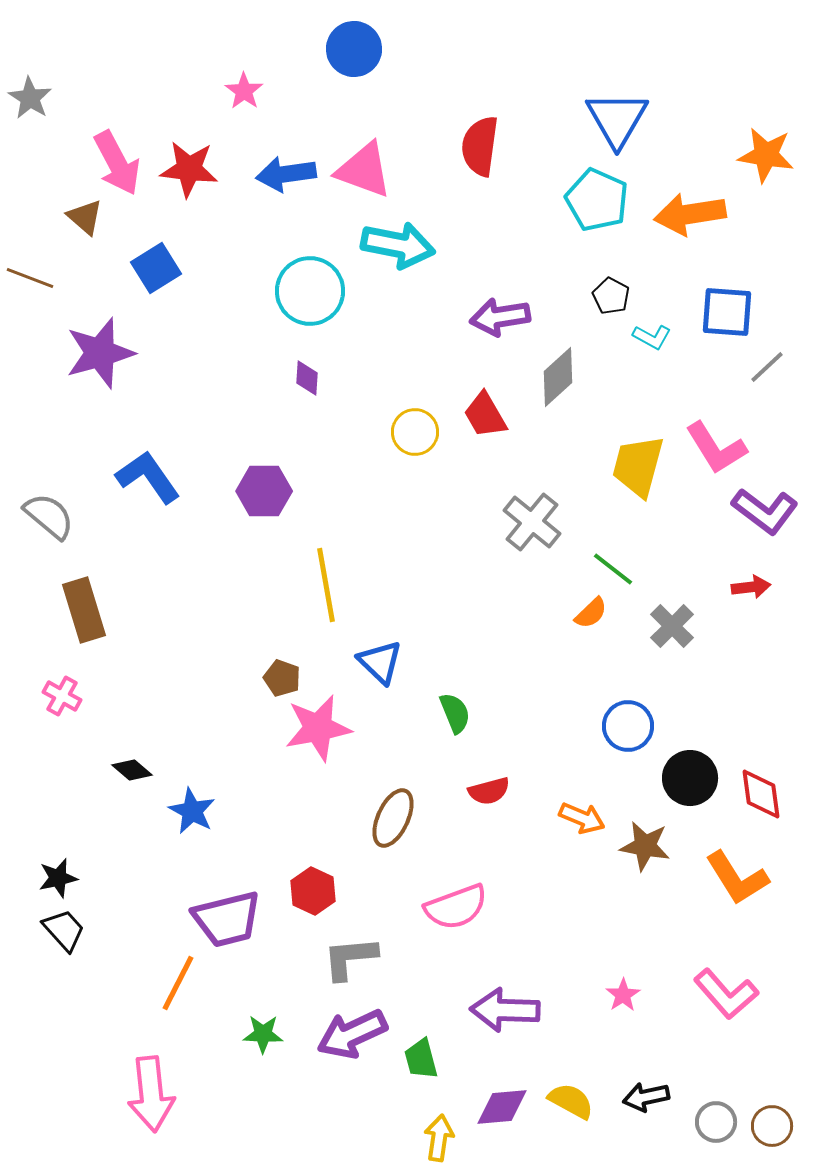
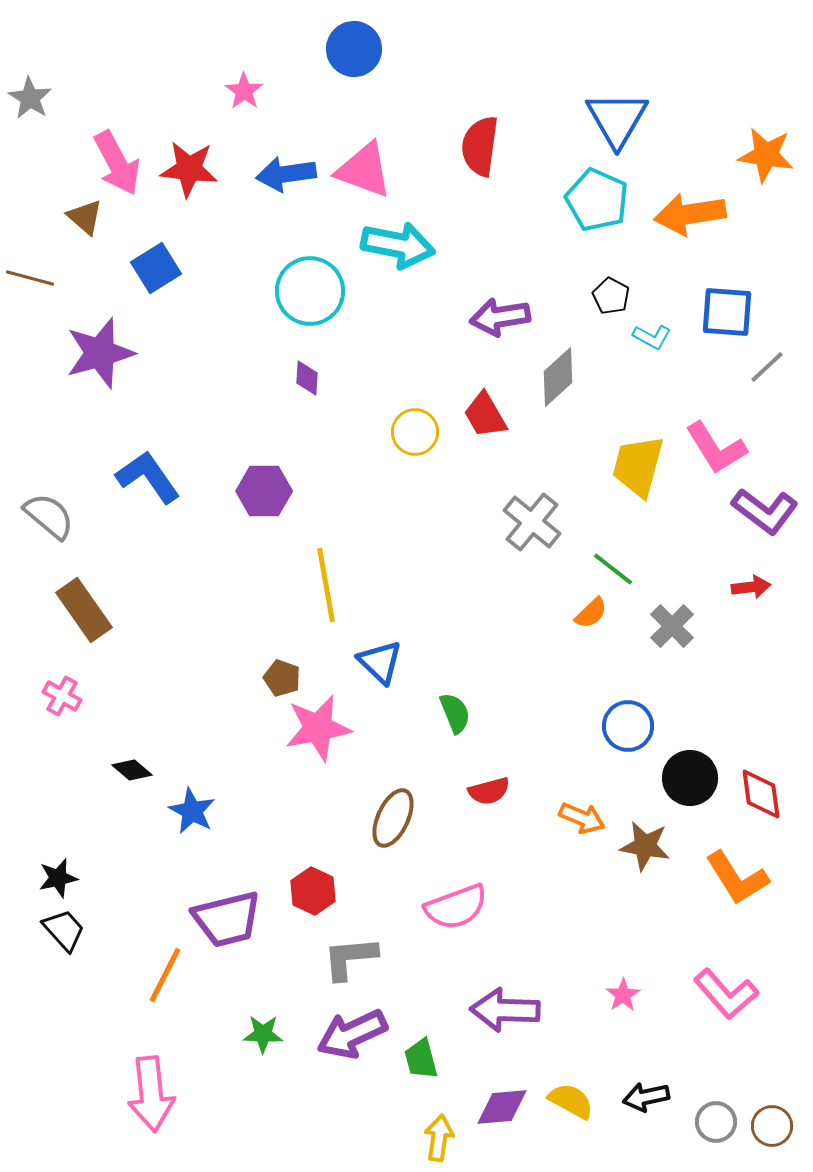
brown line at (30, 278): rotated 6 degrees counterclockwise
brown rectangle at (84, 610): rotated 18 degrees counterclockwise
orange line at (178, 983): moved 13 px left, 8 px up
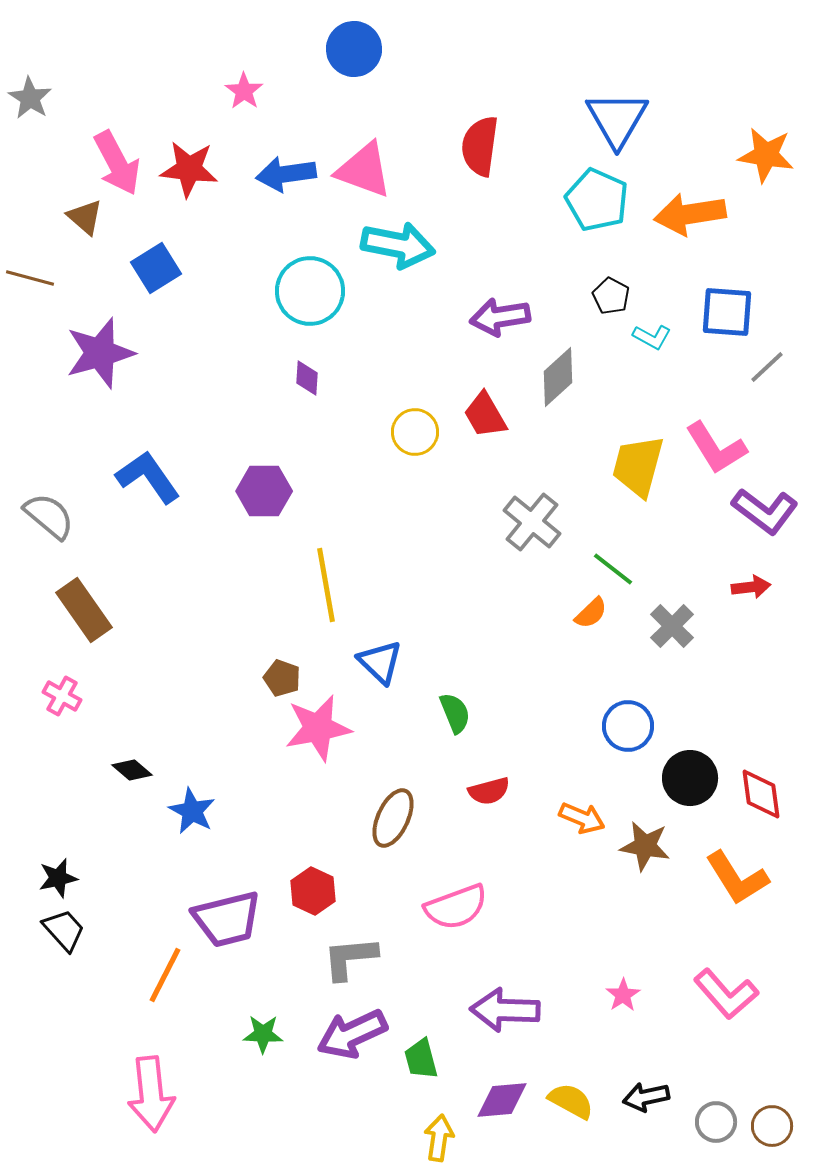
purple diamond at (502, 1107): moved 7 px up
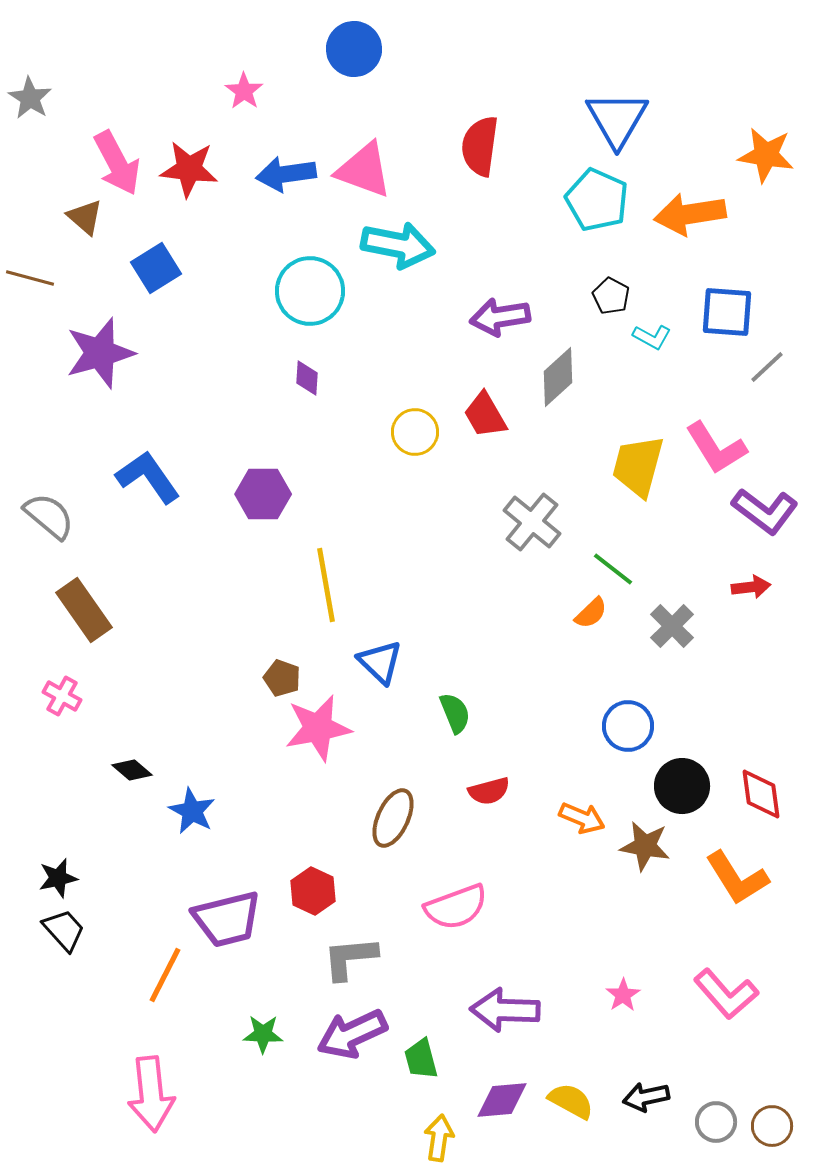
purple hexagon at (264, 491): moved 1 px left, 3 px down
black circle at (690, 778): moved 8 px left, 8 px down
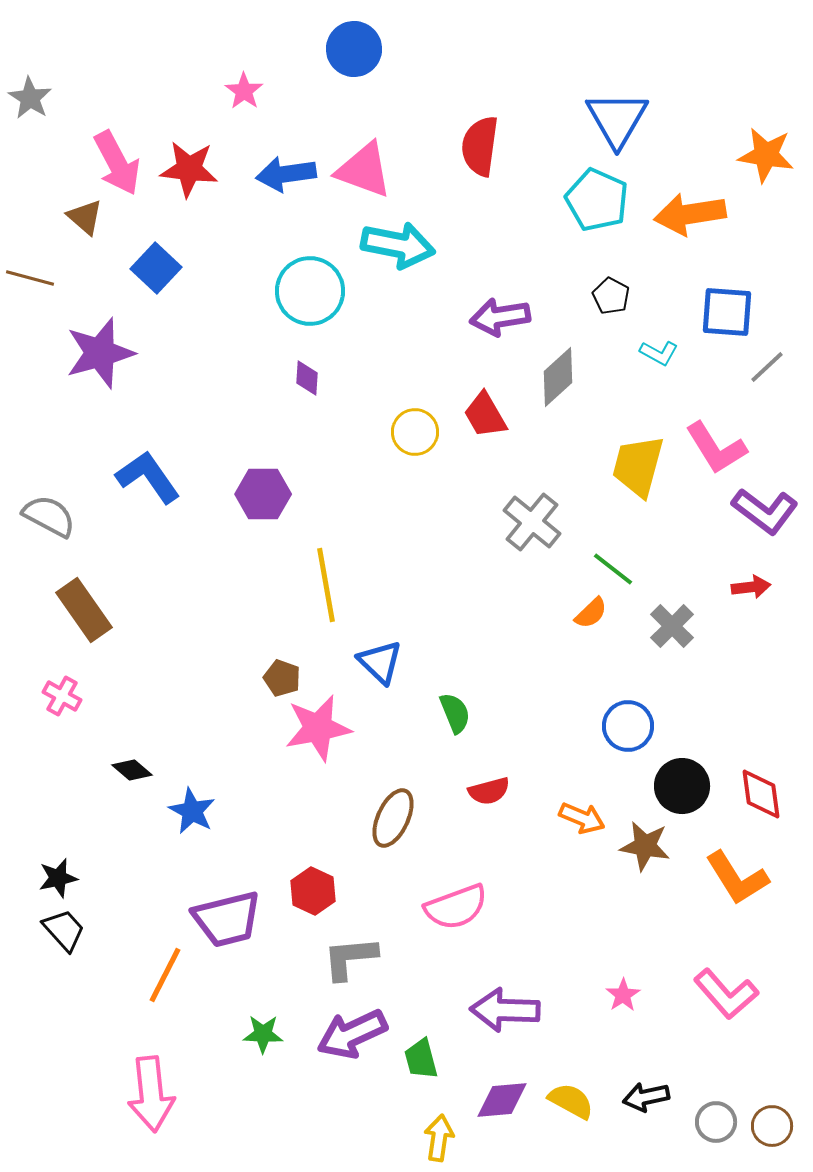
blue square at (156, 268): rotated 15 degrees counterclockwise
cyan L-shape at (652, 337): moved 7 px right, 16 px down
gray semicircle at (49, 516): rotated 12 degrees counterclockwise
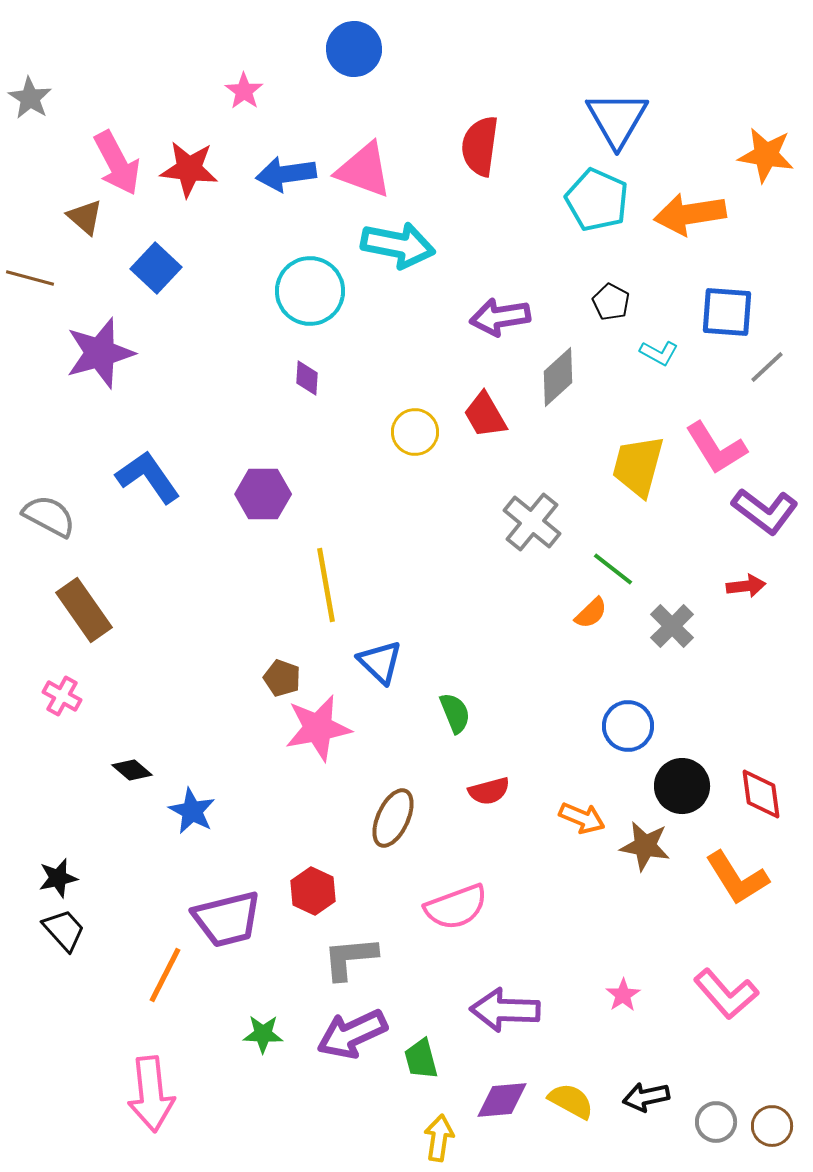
black pentagon at (611, 296): moved 6 px down
red arrow at (751, 587): moved 5 px left, 1 px up
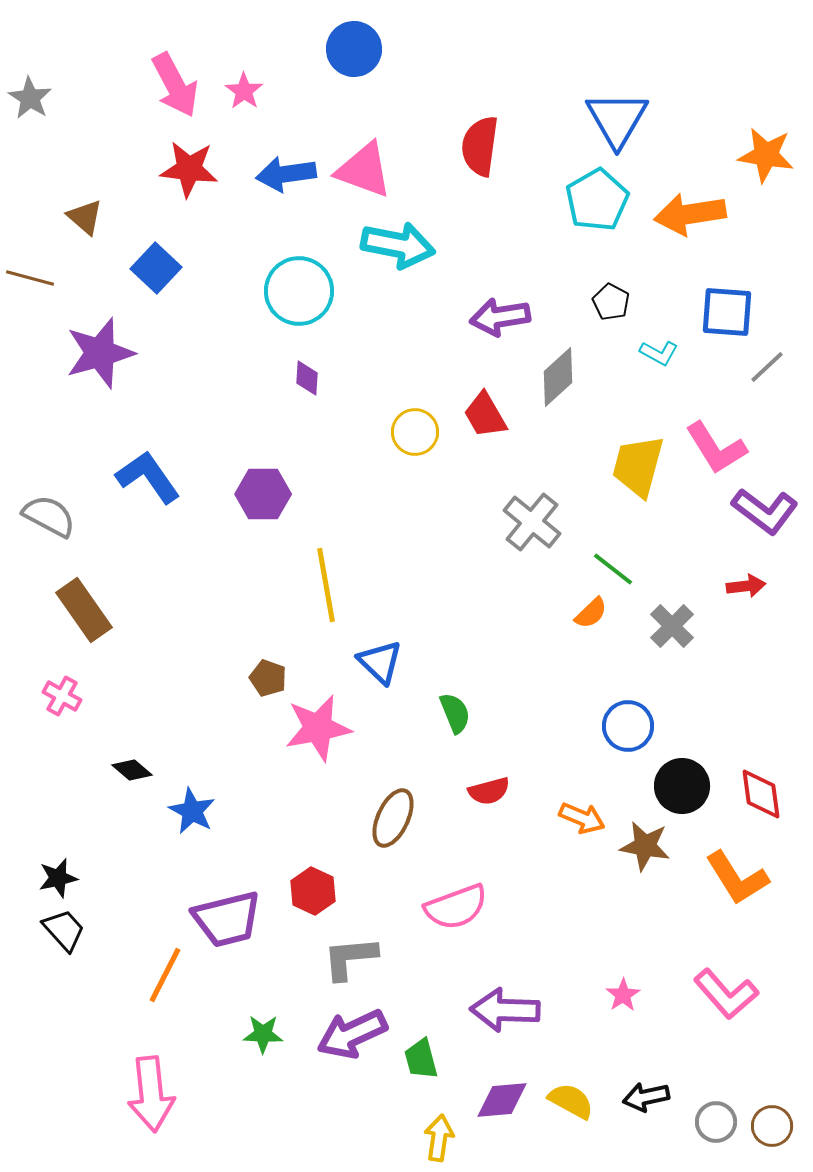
pink arrow at (117, 163): moved 58 px right, 78 px up
cyan pentagon at (597, 200): rotated 18 degrees clockwise
cyan circle at (310, 291): moved 11 px left
brown pentagon at (282, 678): moved 14 px left
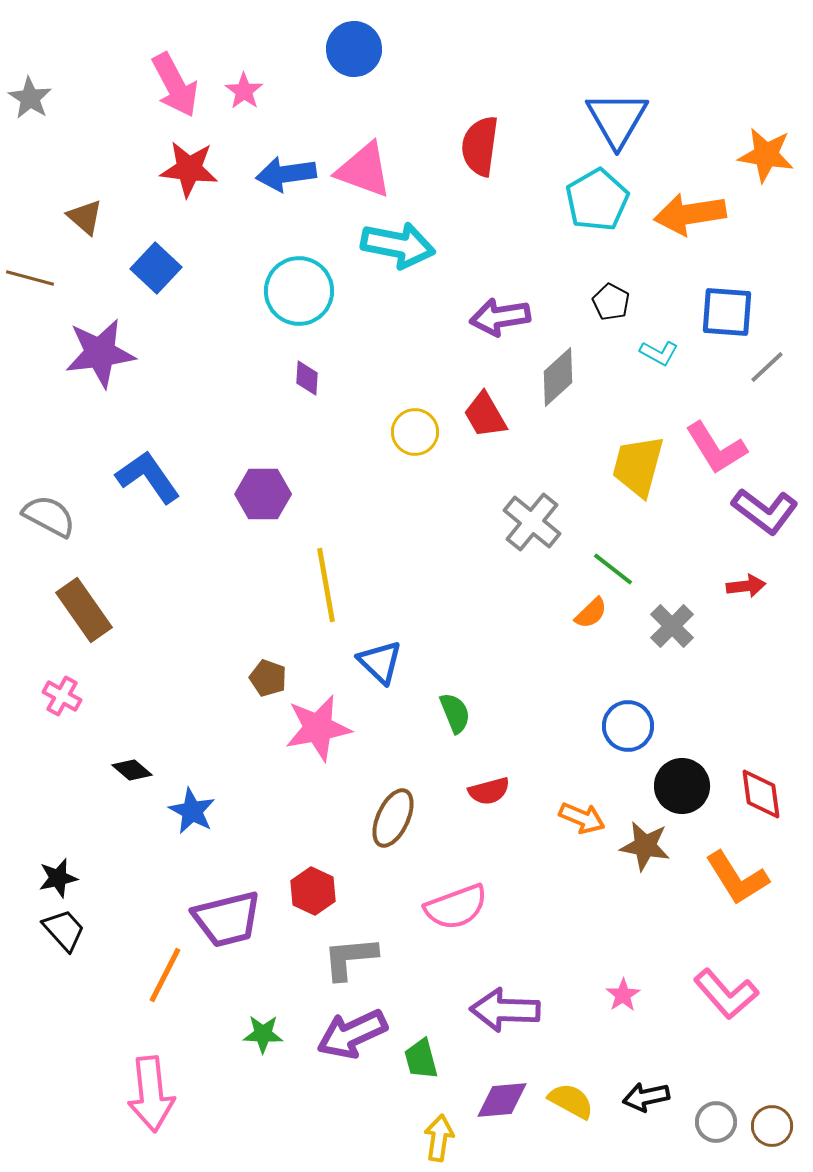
purple star at (100, 353): rotated 8 degrees clockwise
